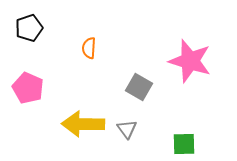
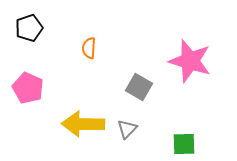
gray triangle: rotated 20 degrees clockwise
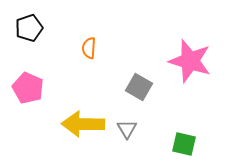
gray triangle: rotated 15 degrees counterclockwise
green square: rotated 15 degrees clockwise
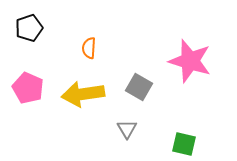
yellow arrow: moved 30 px up; rotated 9 degrees counterclockwise
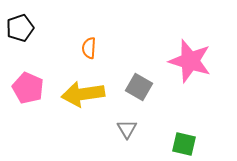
black pentagon: moved 9 px left
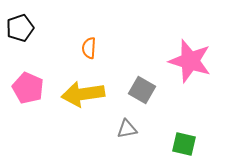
gray square: moved 3 px right, 3 px down
gray triangle: rotated 50 degrees clockwise
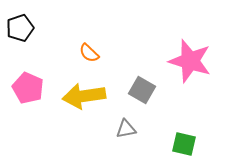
orange semicircle: moved 5 px down; rotated 50 degrees counterclockwise
yellow arrow: moved 1 px right, 2 px down
gray triangle: moved 1 px left
